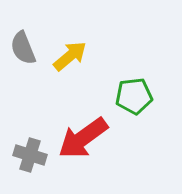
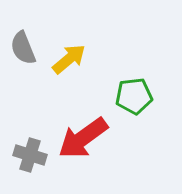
yellow arrow: moved 1 px left, 3 px down
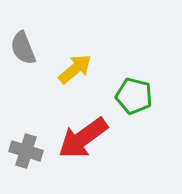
yellow arrow: moved 6 px right, 10 px down
green pentagon: rotated 21 degrees clockwise
gray cross: moved 4 px left, 4 px up
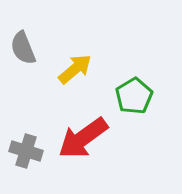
green pentagon: rotated 27 degrees clockwise
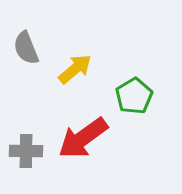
gray semicircle: moved 3 px right
gray cross: rotated 16 degrees counterclockwise
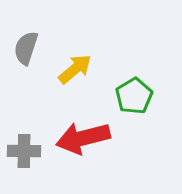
gray semicircle: rotated 40 degrees clockwise
red arrow: rotated 22 degrees clockwise
gray cross: moved 2 px left
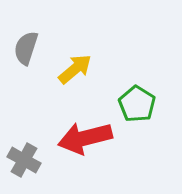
green pentagon: moved 3 px right, 8 px down; rotated 9 degrees counterclockwise
red arrow: moved 2 px right
gray cross: moved 9 px down; rotated 28 degrees clockwise
